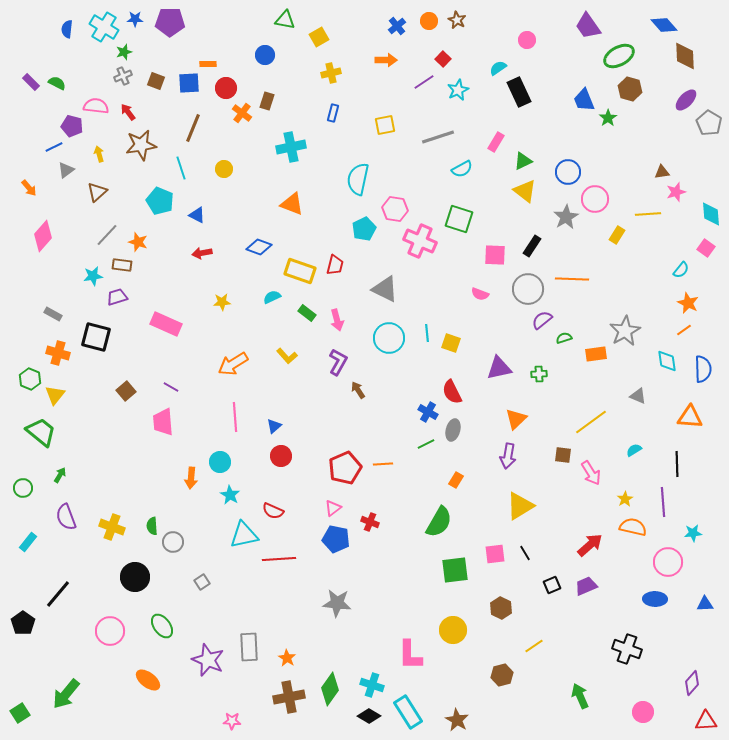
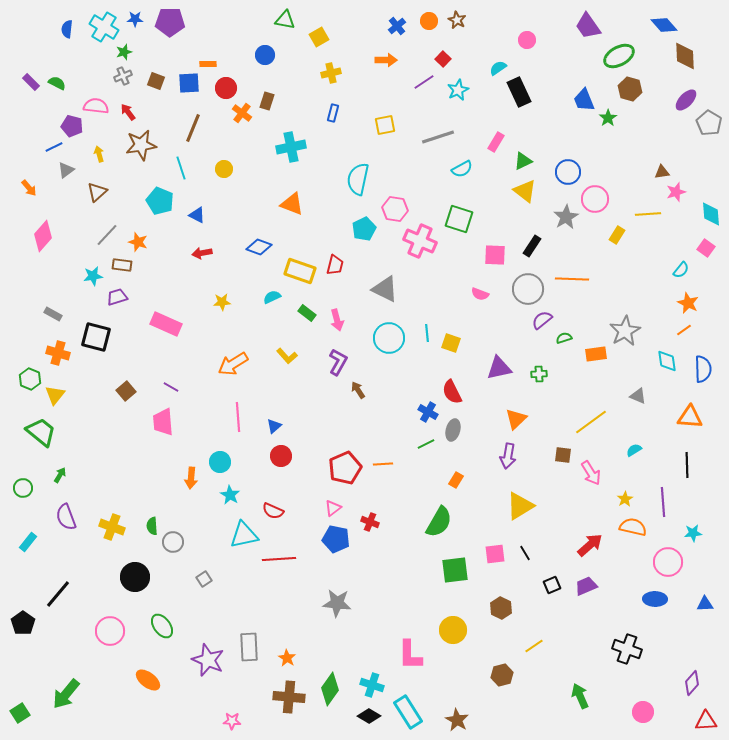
pink line at (235, 417): moved 3 px right
black line at (677, 464): moved 10 px right, 1 px down
gray square at (202, 582): moved 2 px right, 3 px up
brown cross at (289, 697): rotated 16 degrees clockwise
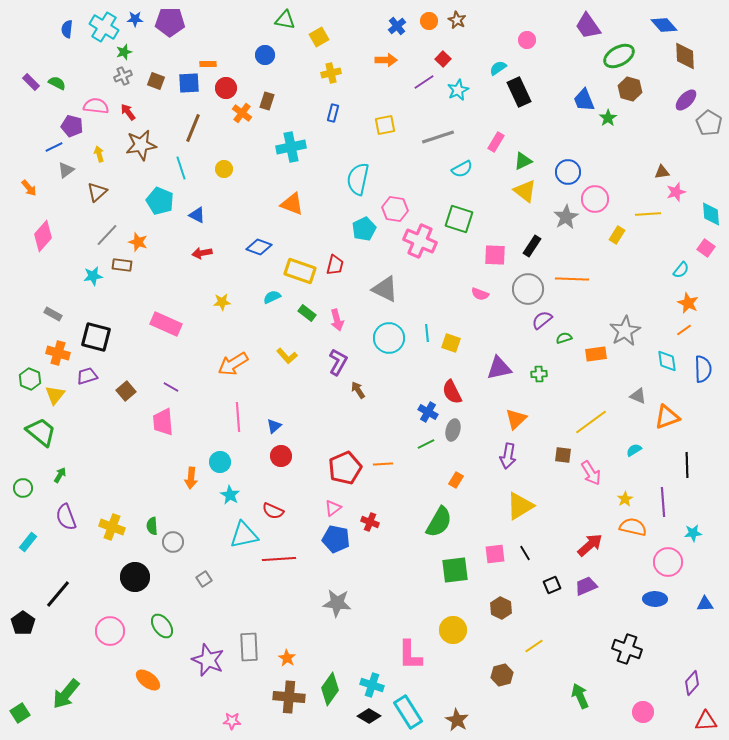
purple trapezoid at (117, 297): moved 30 px left, 79 px down
orange triangle at (690, 417): moved 23 px left; rotated 24 degrees counterclockwise
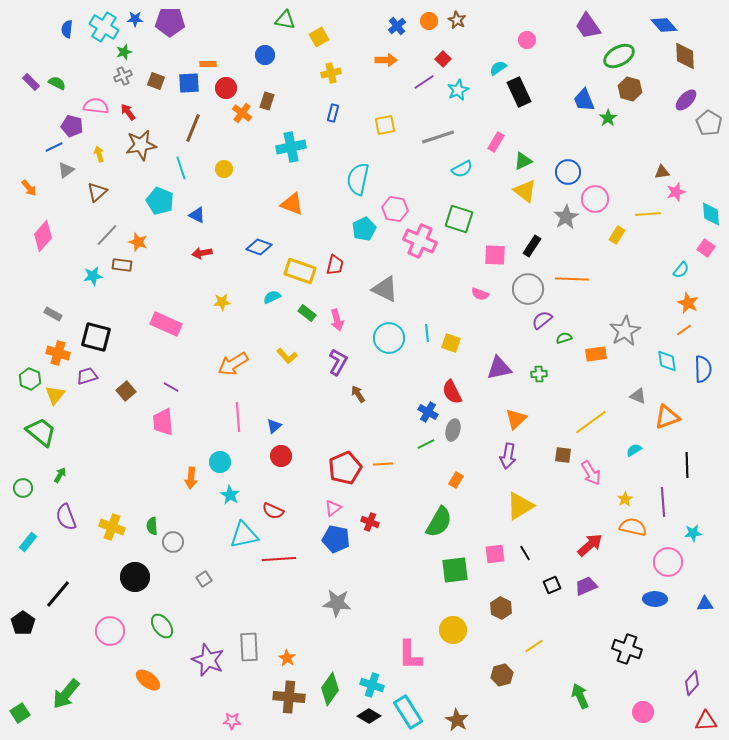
brown arrow at (358, 390): moved 4 px down
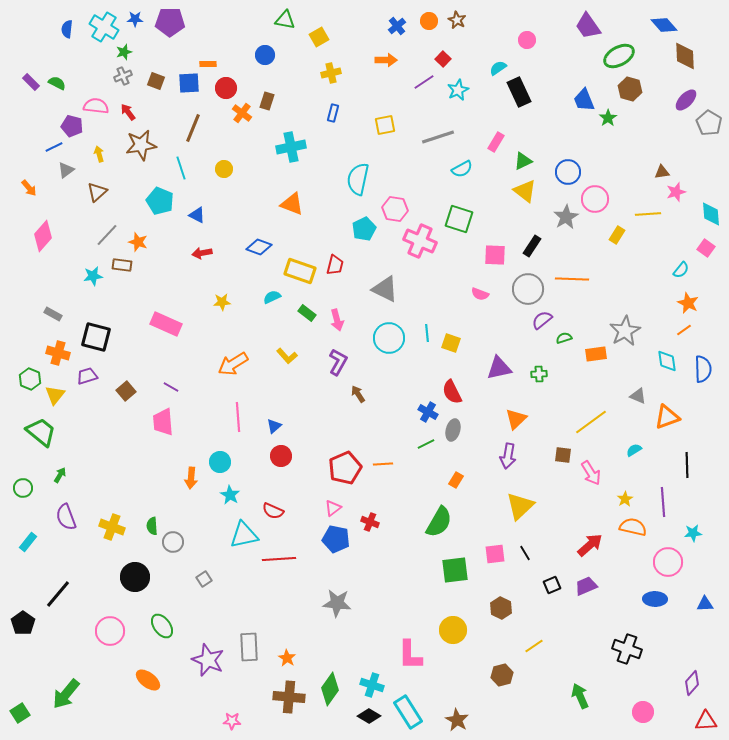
yellow triangle at (520, 506): rotated 12 degrees counterclockwise
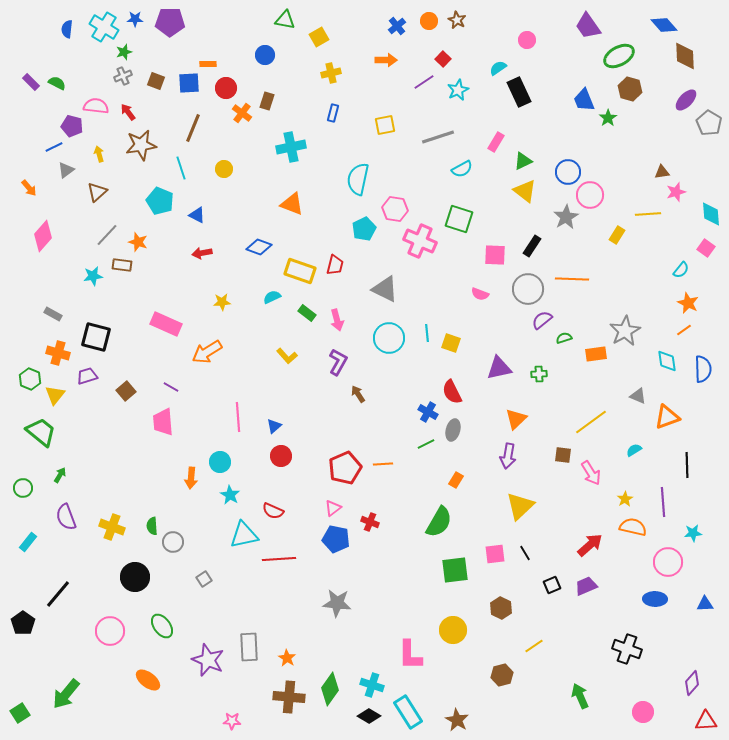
pink circle at (595, 199): moved 5 px left, 4 px up
orange arrow at (233, 364): moved 26 px left, 12 px up
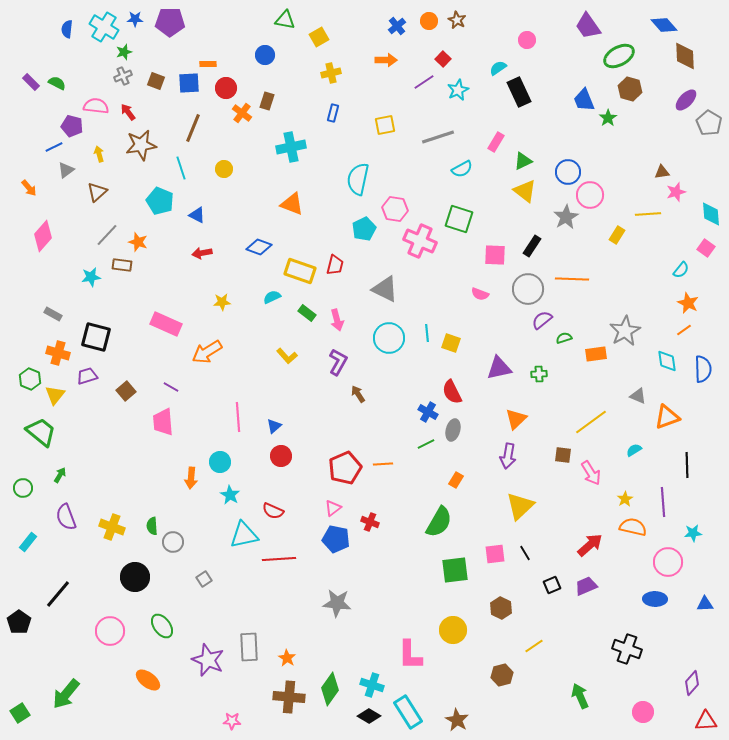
cyan star at (93, 276): moved 2 px left, 1 px down
black pentagon at (23, 623): moved 4 px left, 1 px up
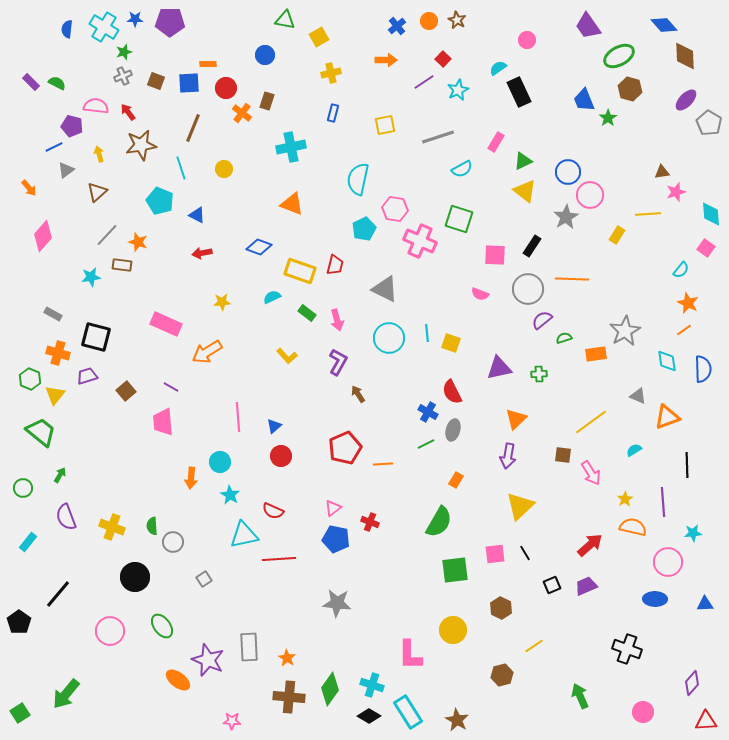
red pentagon at (345, 468): moved 20 px up
orange ellipse at (148, 680): moved 30 px right
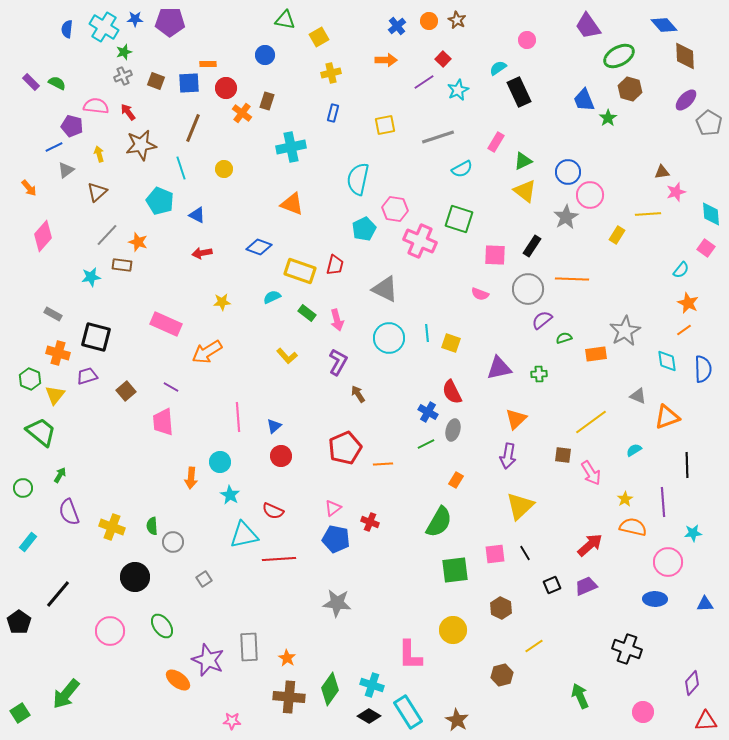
purple semicircle at (66, 517): moved 3 px right, 5 px up
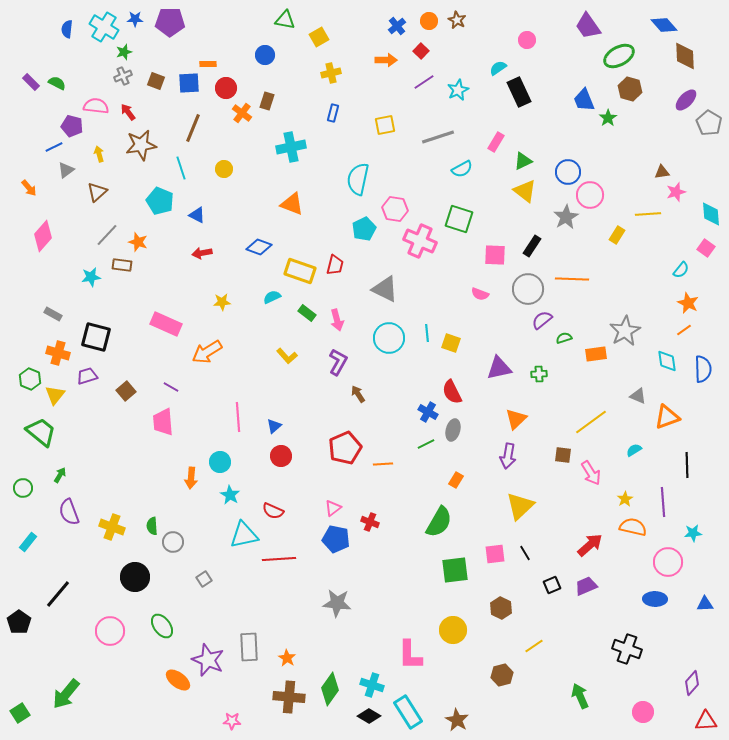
red square at (443, 59): moved 22 px left, 8 px up
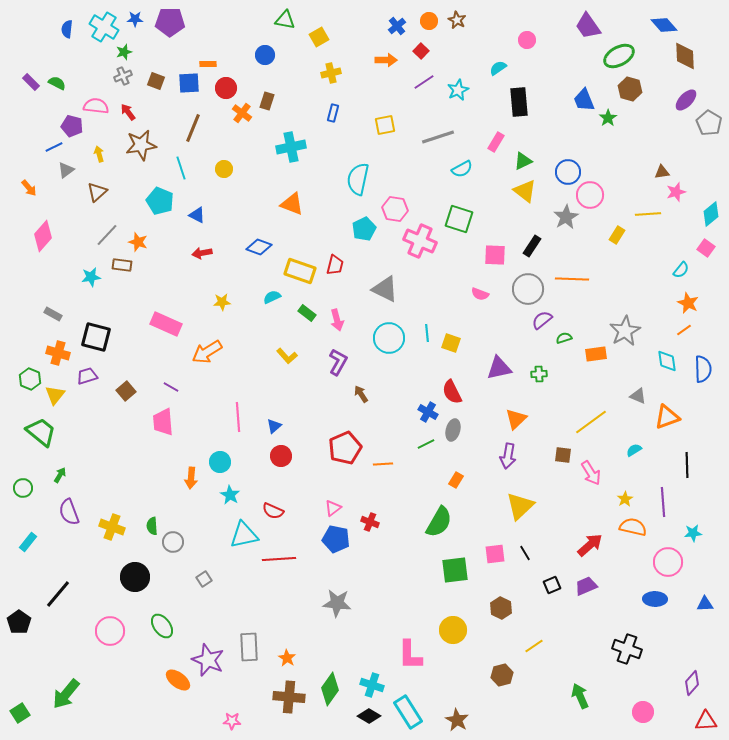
black rectangle at (519, 92): moved 10 px down; rotated 20 degrees clockwise
cyan diamond at (711, 214): rotated 55 degrees clockwise
brown arrow at (358, 394): moved 3 px right
